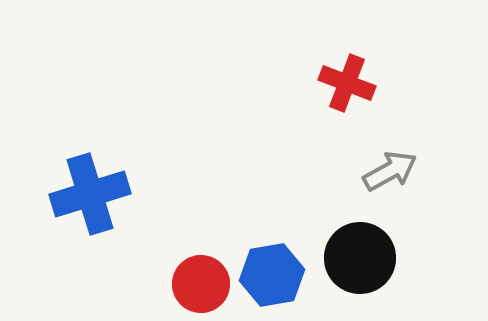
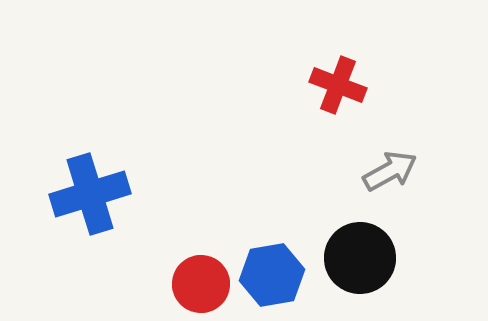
red cross: moved 9 px left, 2 px down
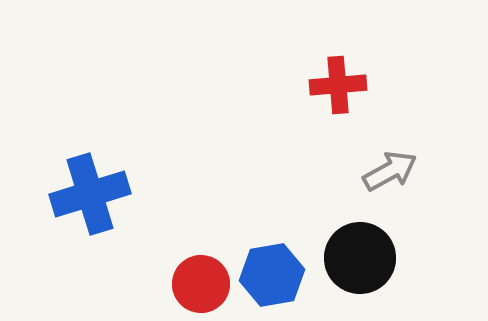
red cross: rotated 26 degrees counterclockwise
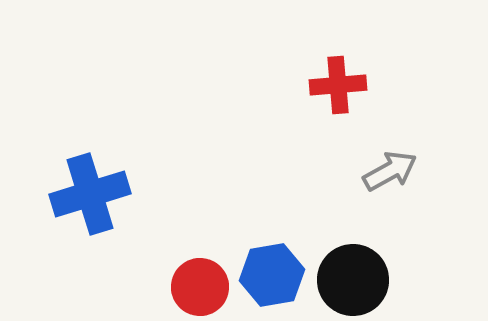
black circle: moved 7 px left, 22 px down
red circle: moved 1 px left, 3 px down
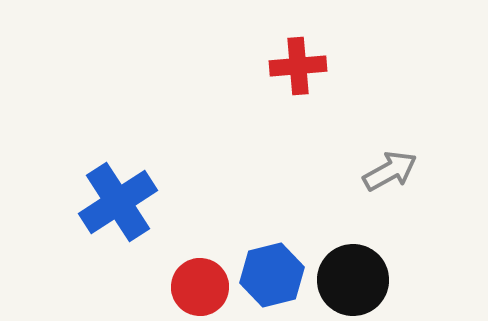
red cross: moved 40 px left, 19 px up
blue cross: moved 28 px right, 8 px down; rotated 16 degrees counterclockwise
blue hexagon: rotated 4 degrees counterclockwise
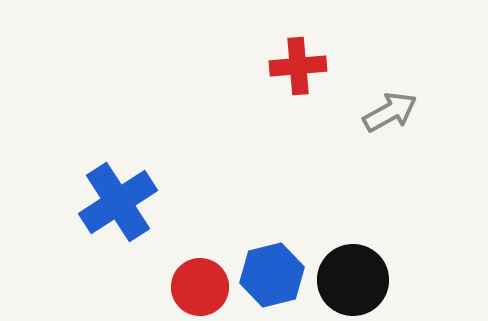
gray arrow: moved 59 px up
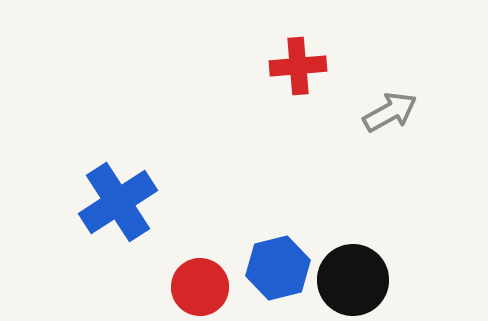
blue hexagon: moved 6 px right, 7 px up
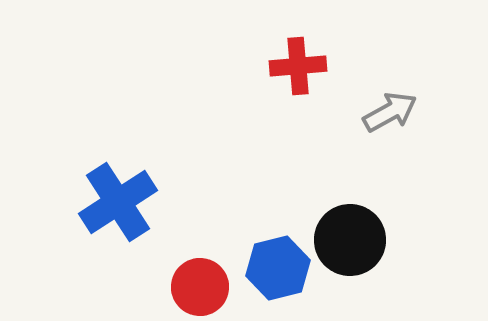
black circle: moved 3 px left, 40 px up
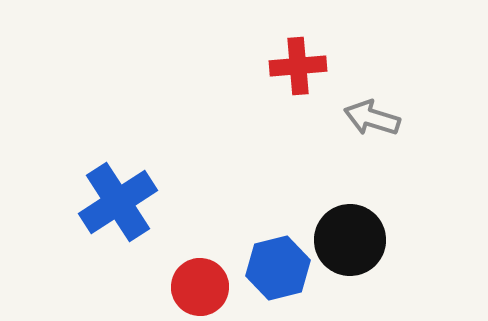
gray arrow: moved 18 px left, 6 px down; rotated 134 degrees counterclockwise
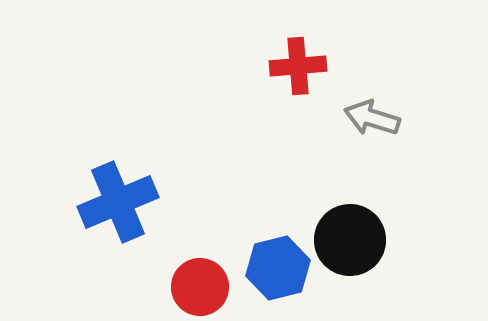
blue cross: rotated 10 degrees clockwise
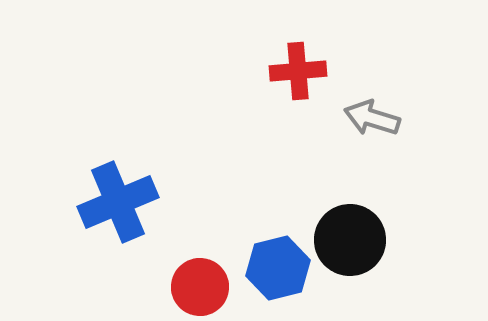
red cross: moved 5 px down
